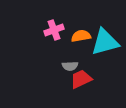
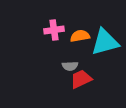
pink cross: rotated 12 degrees clockwise
orange semicircle: moved 1 px left
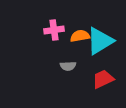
cyan triangle: moved 5 px left, 1 px up; rotated 16 degrees counterclockwise
gray semicircle: moved 2 px left
red trapezoid: moved 22 px right
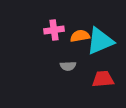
cyan triangle: rotated 8 degrees clockwise
red trapezoid: rotated 20 degrees clockwise
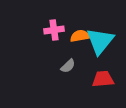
cyan triangle: rotated 28 degrees counterclockwise
gray semicircle: rotated 42 degrees counterclockwise
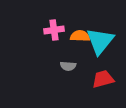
orange semicircle: rotated 12 degrees clockwise
gray semicircle: rotated 49 degrees clockwise
red trapezoid: rotated 10 degrees counterclockwise
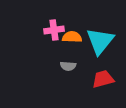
orange semicircle: moved 8 px left, 1 px down
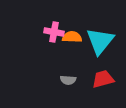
pink cross: moved 2 px down; rotated 18 degrees clockwise
gray semicircle: moved 14 px down
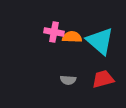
cyan triangle: rotated 28 degrees counterclockwise
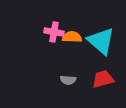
cyan triangle: moved 1 px right
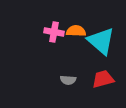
orange semicircle: moved 4 px right, 6 px up
